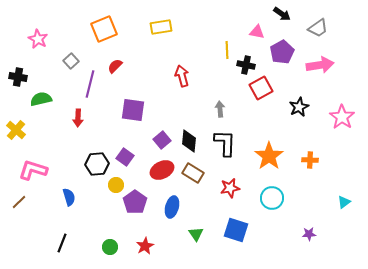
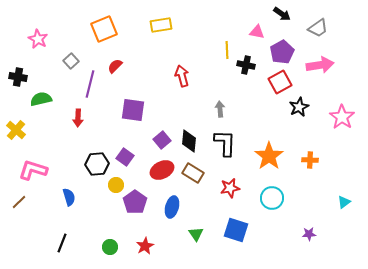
yellow rectangle at (161, 27): moved 2 px up
red square at (261, 88): moved 19 px right, 6 px up
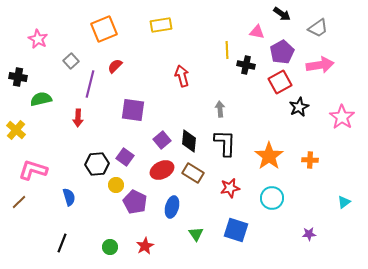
purple pentagon at (135, 202): rotated 10 degrees counterclockwise
